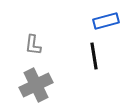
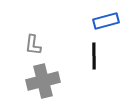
black line: rotated 8 degrees clockwise
gray cross: moved 7 px right, 4 px up; rotated 12 degrees clockwise
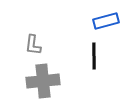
gray cross: rotated 8 degrees clockwise
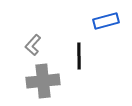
gray L-shape: rotated 35 degrees clockwise
black line: moved 15 px left
